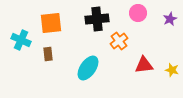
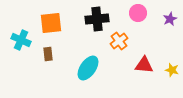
red triangle: rotated 12 degrees clockwise
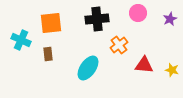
orange cross: moved 4 px down
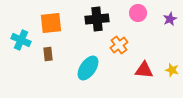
red triangle: moved 5 px down
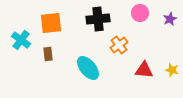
pink circle: moved 2 px right
black cross: moved 1 px right
cyan cross: rotated 12 degrees clockwise
cyan ellipse: rotated 75 degrees counterclockwise
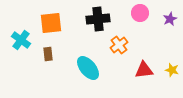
red triangle: rotated 12 degrees counterclockwise
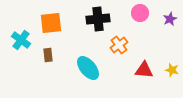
brown rectangle: moved 1 px down
red triangle: rotated 12 degrees clockwise
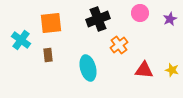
black cross: rotated 15 degrees counterclockwise
cyan ellipse: rotated 25 degrees clockwise
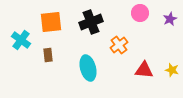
black cross: moved 7 px left, 3 px down
orange square: moved 1 px up
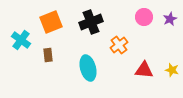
pink circle: moved 4 px right, 4 px down
orange square: rotated 15 degrees counterclockwise
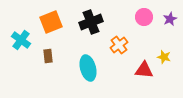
brown rectangle: moved 1 px down
yellow star: moved 8 px left, 13 px up
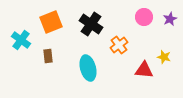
black cross: moved 2 px down; rotated 35 degrees counterclockwise
